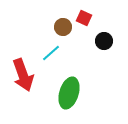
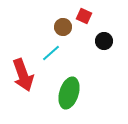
red square: moved 2 px up
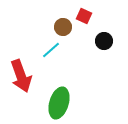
cyan line: moved 3 px up
red arrow: moved 2 px left, 1 px down
green ellipse: moved 10 px left, 10 px down
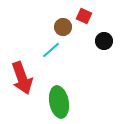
red arrow: moved 1 px right, 2 px down
green ellipse: moved 1 px up; rotated 28 degrees counterclockwise
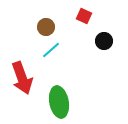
brown circle: moved 17 px left
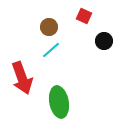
brown circle: moved 3 px right
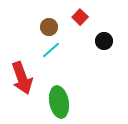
red square: moved 4 px left, 1 px down; rotated 21 degrees clockwise
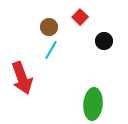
cyan line: rotated 18 degrees counterclockwise
green ellipse: moved 34 px right, 2 px down; rotated 16 degrees clockwise
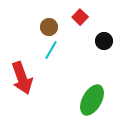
green ellipse: moved 1 px left, 4 px up; rotated 24 degrees clockwise
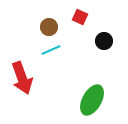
red square: rotated 21 degrees counterclockwise
cyan line: rotated 36 degrees clockwise
